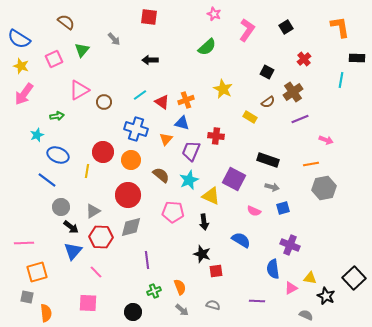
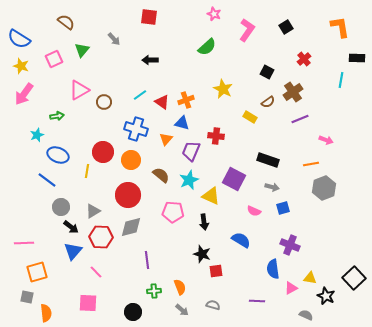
gray hexagon at (324, 188): rotated 10 degrees counterclockwise
green cross at (154, 291): rotated 16 degrees clockwise
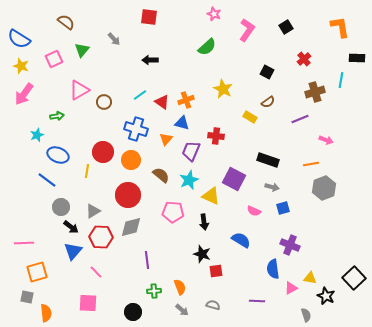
brown cross at (293, 92): moved 22 px right; rotated 18 degrees clockwise
gray semicircle at (306, 315): rotated 48 degrees clockwise
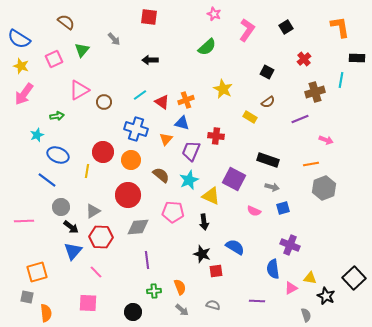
gray diamond at (131, 227): moved 7 px right; rotated 10 degrees clockwise
blue semicircle at (241, 240): moved 6 px left, 7 px down
pink line at (24, 243): moved 22 px up
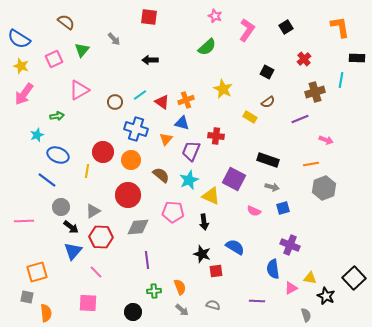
pink star at (214, 14): moved 1 px right, 2 px down
brown circle at (104, 102): moved 11 px right
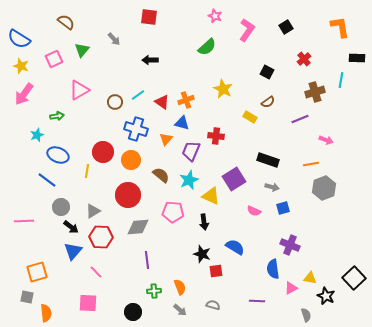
cyan line at (140, 95): moved 2 px left
purple square at (234, 179): rotated 30 degrees clockwise
gray arrow at (182, 310): moved 2 px left
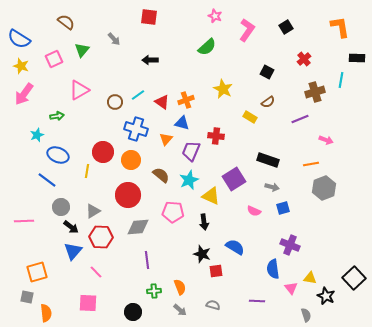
pink triangle at (291, 288): rotated 40 degrees counterclockwise
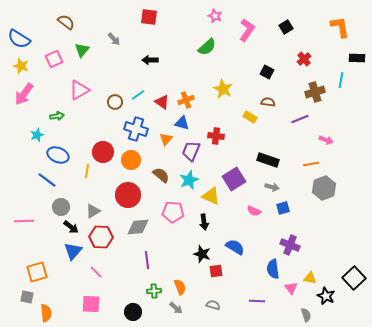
brown semicircle at (268, 102): rotated 136 degrees counterclockwise
pink square at (88, 303): moved 3 px right, 1 px down
gray arrow at (180, 310): moved 4 px left, 2 px up
